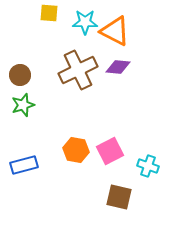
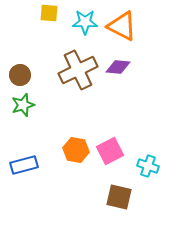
orange triangle: moved 7 px right, 5 px up
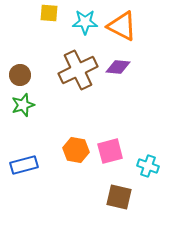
pink square: rotated 12 degrees clockwise
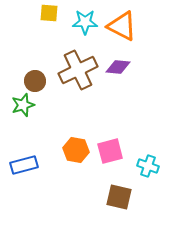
brown circle: moved 15 px right, 6 px down
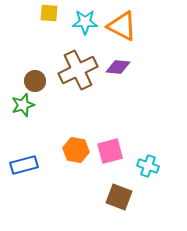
brown square: rotated 8 degrees clockwise
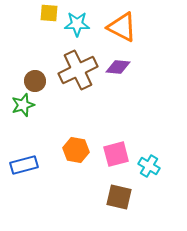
cyan star: moved 8 px left, 2 px down
orange triangle: moved 1 px down
pink square: moved 6 px right, 3 px down
cyan cross: moved 1 px right; rotated 10 degrees clockwise
brown square: rotated 8 degrees counterclockwise
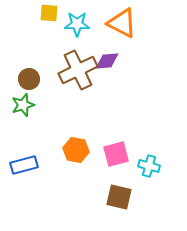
orange triangle: moved 4 px up
purple diamond: moved 11 px left, 6 px up; rotated 10 degrees counterclockwise
brown circle: moved 6 px left, 2 px up
cyan cross: rotated 15 degrees counterclockwise
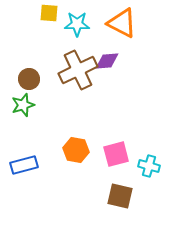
brown square: moved 1 px right, 1 px up
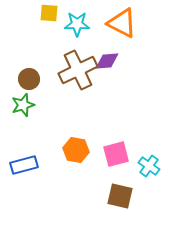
cyan cross: rotated 20 degrees clockwise
